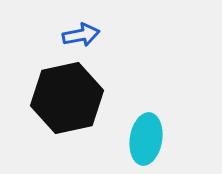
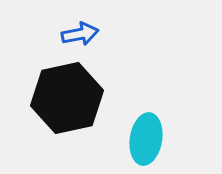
blue arrow: moved 1 px left, 1 px up
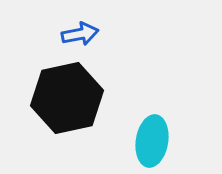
cyan ellipse: moved 6 px right, 2 px down
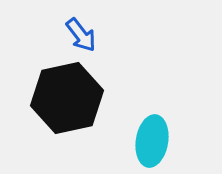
blue arrow: moved 1 px right, 1 px down; rotated 63 degrees clockwise
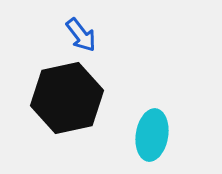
cyan ellipse: moved 6 px up
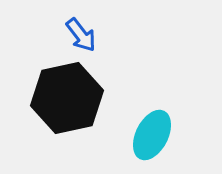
cyan ellipse: rotated 18 degrees clockwise
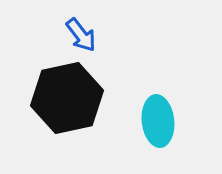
cyan ellipse: moved 6 px right, 14 px up; rotated 33 degrees counterclockwise
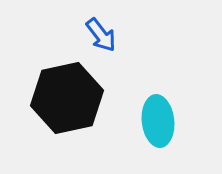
blue arrow: moved 20 px right
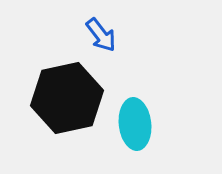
cyan ellipse: moved 23 px left, 3 px down
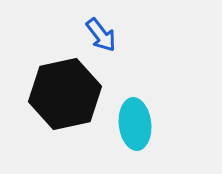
black hexagon: moved 2 px left, 4 px up
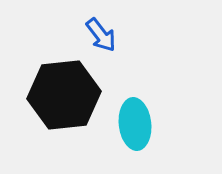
black hexagon: moved 1 px left, 1 px down; rotated 6 degrees clockwise
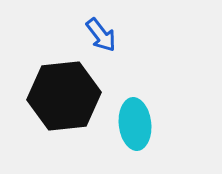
black hexagon: moved 1 px down
